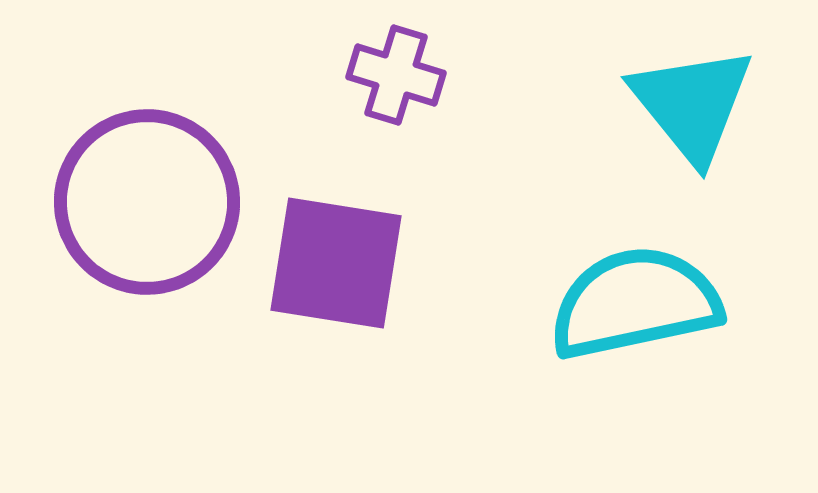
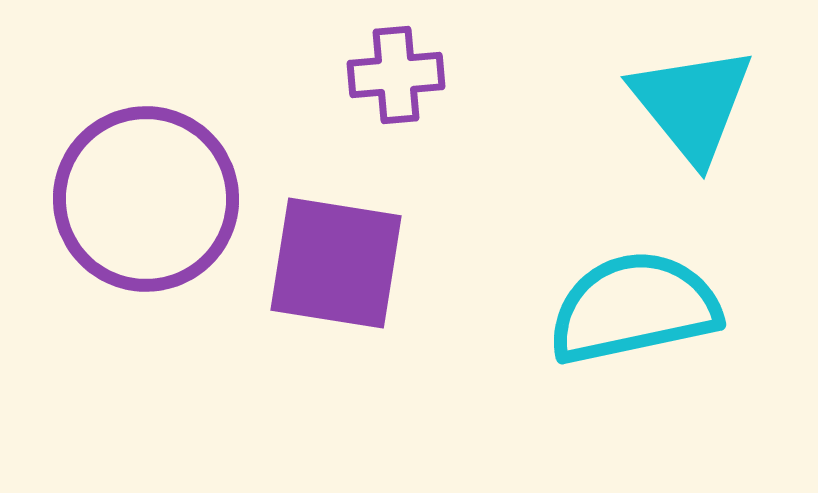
purple cross: rotated 22 degrees counterclockwise
purple circle: moved 1 px left, 3 px up
cyan semicircle: moved 1 px left, 5 px down
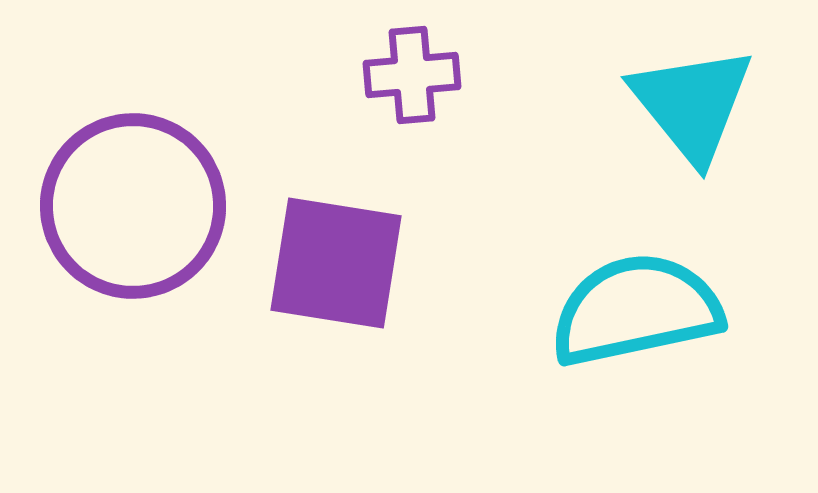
purple cross: moved 16 px right
purple circle: moved 13 px left, 7 px down
cyan semicircle: moved 2 px right, 2 px down
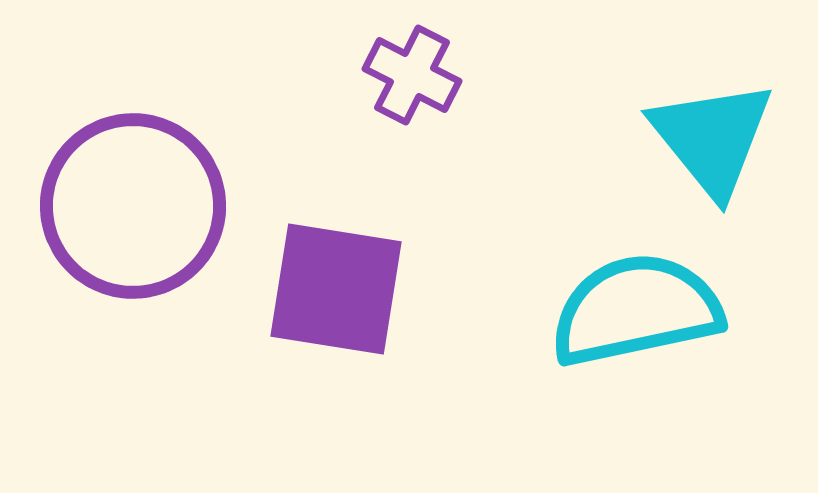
purple cross: rotated 32 degrees clockwise
cyan triangle: moved 20 px right, 34 px down
purple square: moved 26 px down
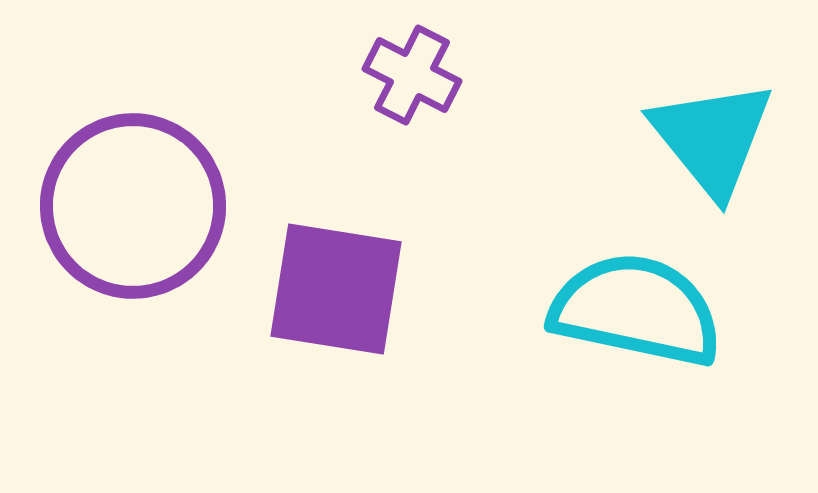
cyan semicircle: rotated 24 degrees clockwise
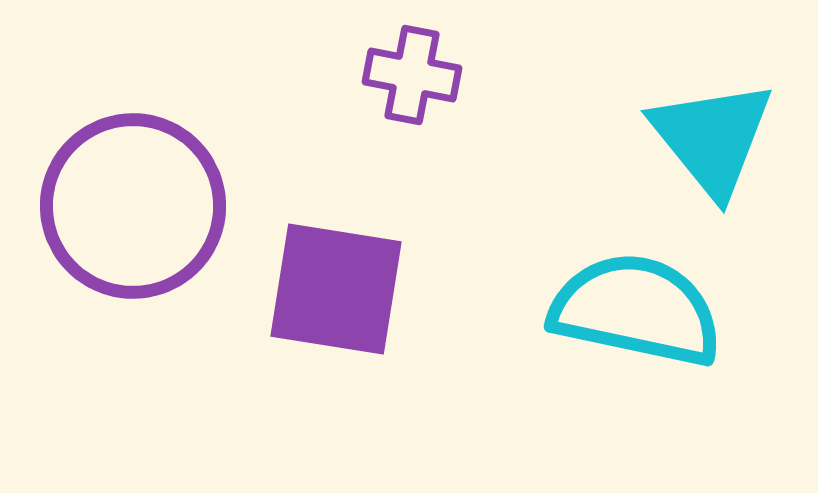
purple cross: rotated 16 degrees counterclockwise
